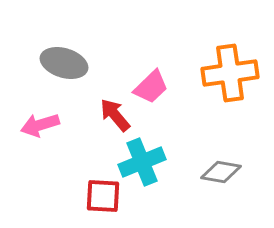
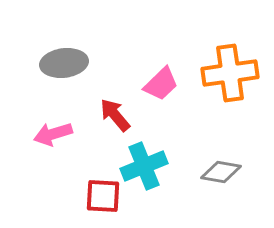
gray ellipse: rotated 24 degrees counterclockwise
pink trapezoid: moved 10 px right, 3 px up
pink arrow: moved 13 px right, 9 px down
cyan cross: moved 2 px right, 4 px down
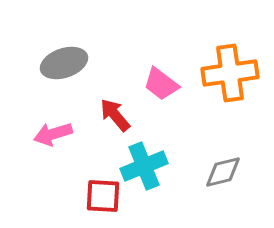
gray ellipse: rotated 12 degrees counterclockwise
pink trapezoid: rotated 81 degrees clockwise
gray diamond: moved 2 px right; rotated 24 degrees counterclockwise
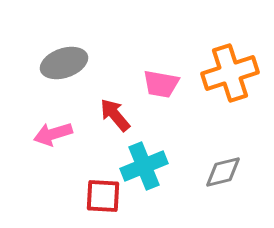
orange cross: rotated 10 degrees counterclockwise
pink trapezoid: rotated 27 degrees counterclockwise
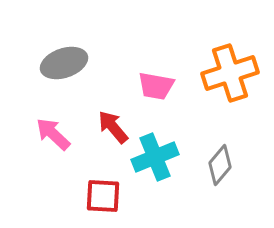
pink trapezoid: moved 5 px left, 2 px down
red arrow: moved 2 px left, 12 px down
pink arrow: rotated 60 degrees clockwise
cyan cross: moved 11 px right, 9 px up
gray diamond: moved 3 px left, 7 px up; rotated 36 degrees counterclockwise
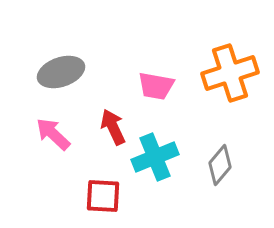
gray ellipse: moved 3 px left, 9 px down
red arrow: rotated 15 degrees clockwise
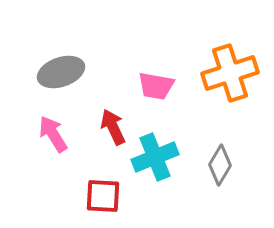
pink arrow: rotated 15 degrees clockwise
gray diamond: rotated 9 degrees counterclockwise
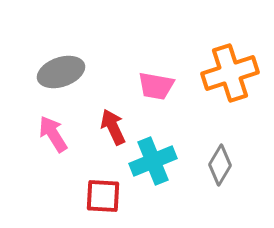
cyan cross: moved 2 px left, 4 px down
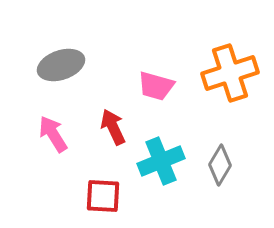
gray ellipse: moved 7 px up
pink trapezoid: rotated 6 degrees clockwise
cyan cross: moved 8 px right
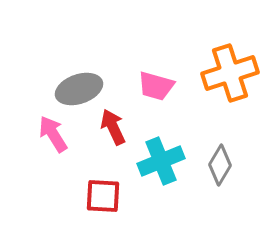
gray ellipse: moved 18 px right, 24 px down
